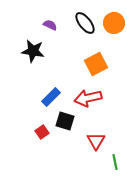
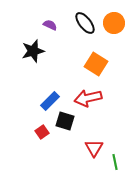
black star: rotated 25 degrees counterclockwise
orange square: rotated 30 degrees counterclockwise
blue rectangle: moved 1 px left, 4 px down
red triangle: moved 2 px left, 7 px down
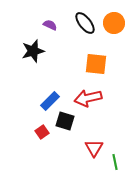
orange square: rotated 25 degrees counterclockwise
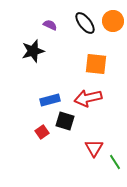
orange circle: moved 1 px left, 2 px up
blue rectangle: moved 1 px up; rotated 30 degrees clockwise
green line: rotated 21 degrees counterclockwise
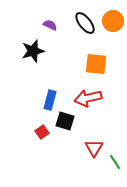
blue rectangle: rotated 60 degrees counterclockwise
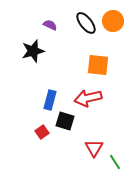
black ellipse: moved 1 px right
orange square: moved 2 px right, 1 px down
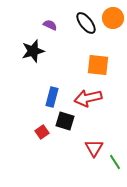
orange circle: moved 3 px up
blue rectangle: moved 2 px right, 3 px up
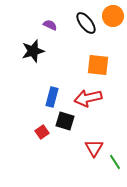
orange circle: moved 2 px up
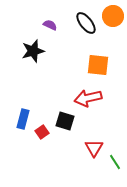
blue rectangle: moved 29 px left, 22 px down
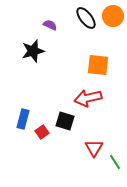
black ellipse: moved 5 px up
